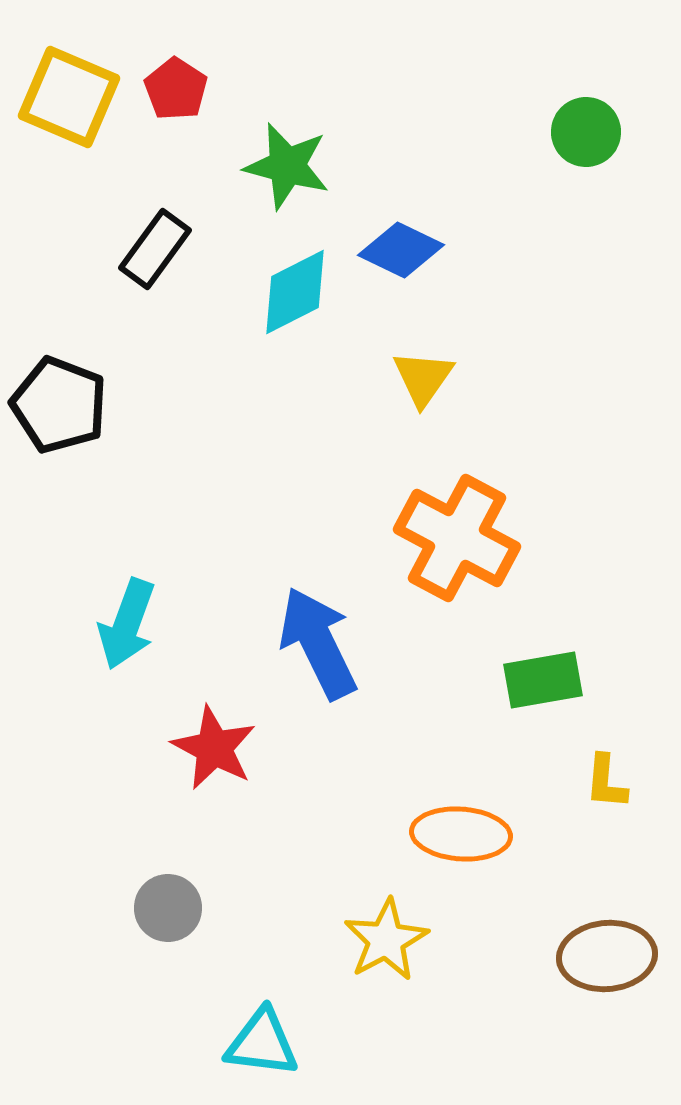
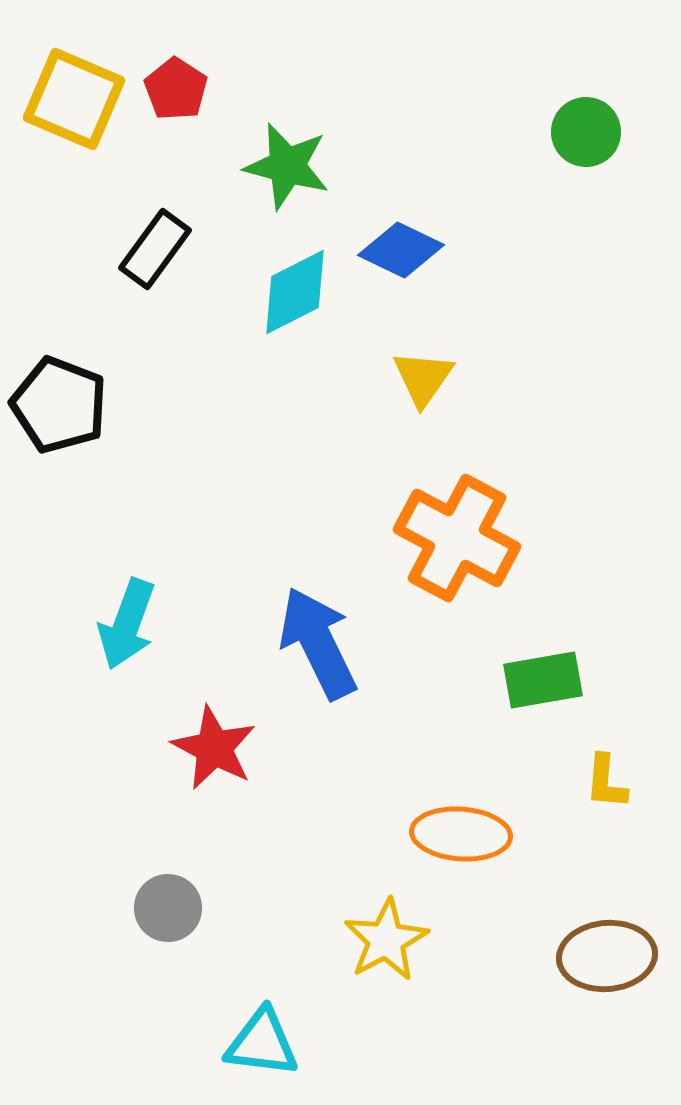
yellow square: moved 5 px right, 2 px down
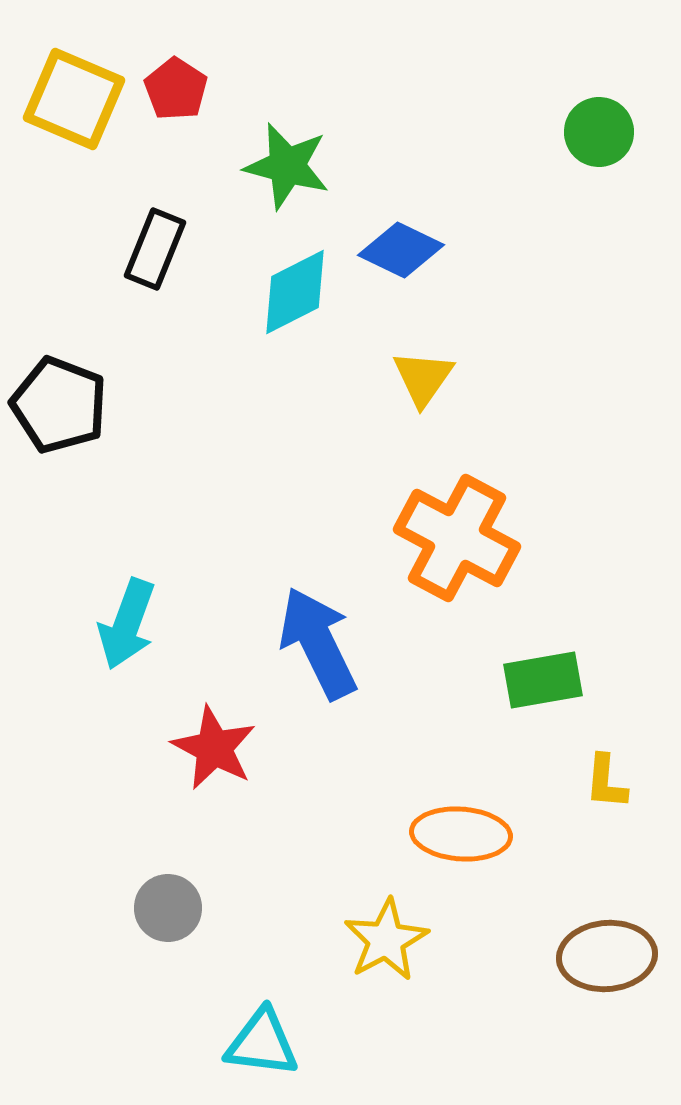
green circle: moved 13 px right
black rectangle: rotated 14 degrees counterclockwise
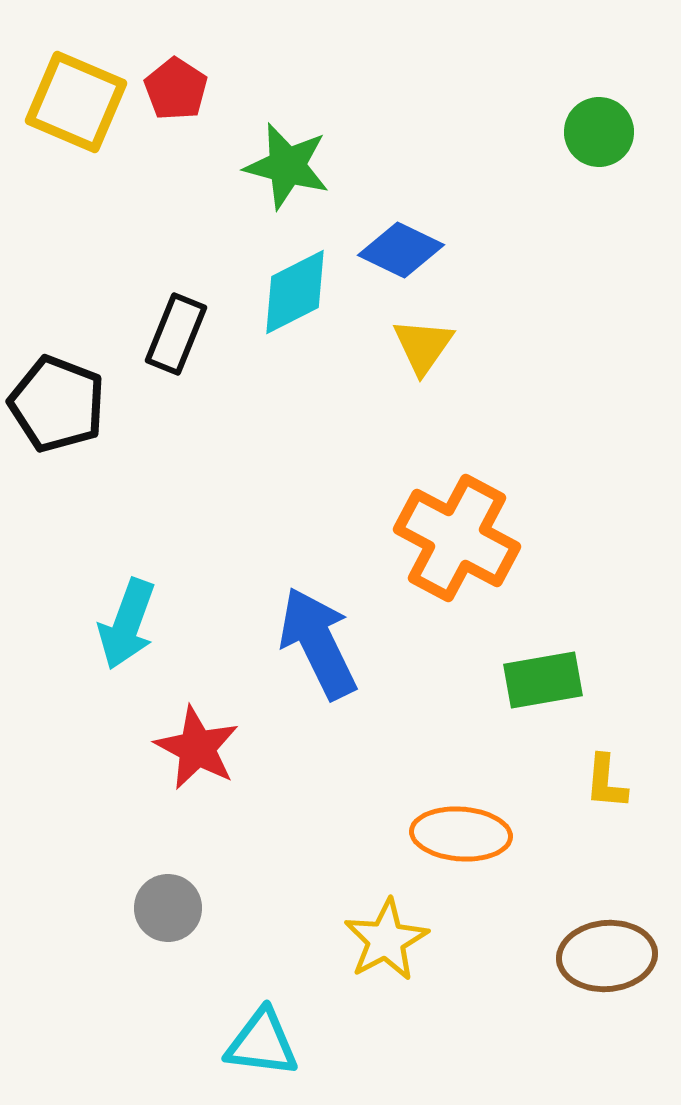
yellow square: moved 2 px right, 3 px down
black rectangle: moved 21 px right, 85 px down
yellow triangle: moved 32 px up
black pentagon: moved 2 px left, 1 px up
red star: moved 17 px left
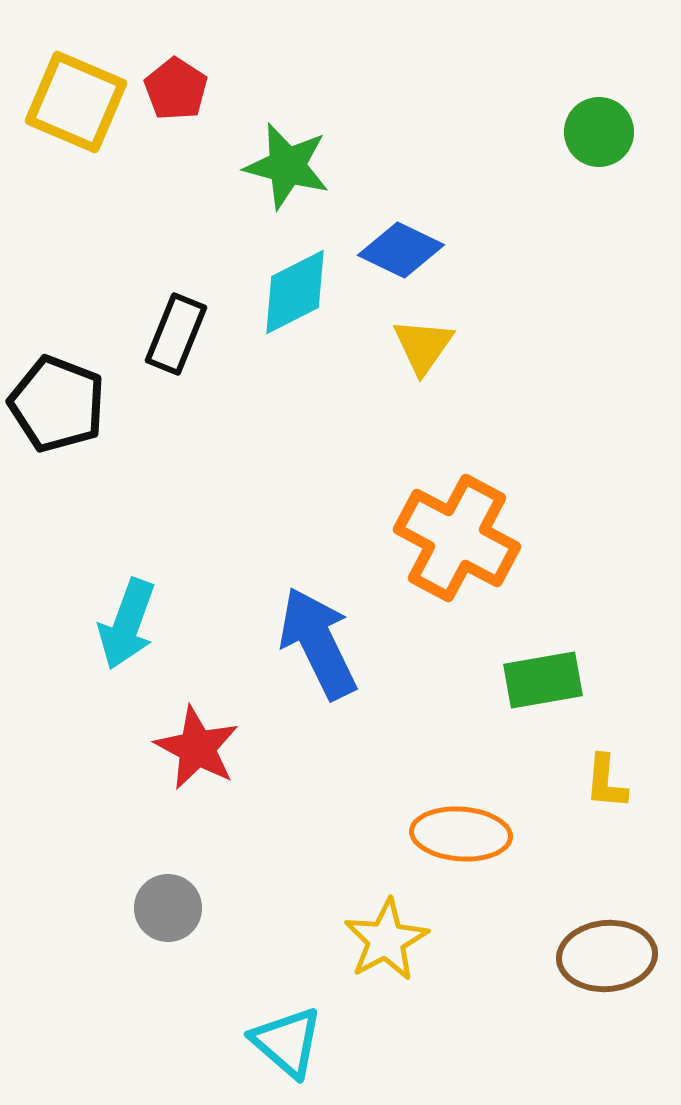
cyan triangle: moved 25 px right, 1 px up; rotated 34 degrees clockwise
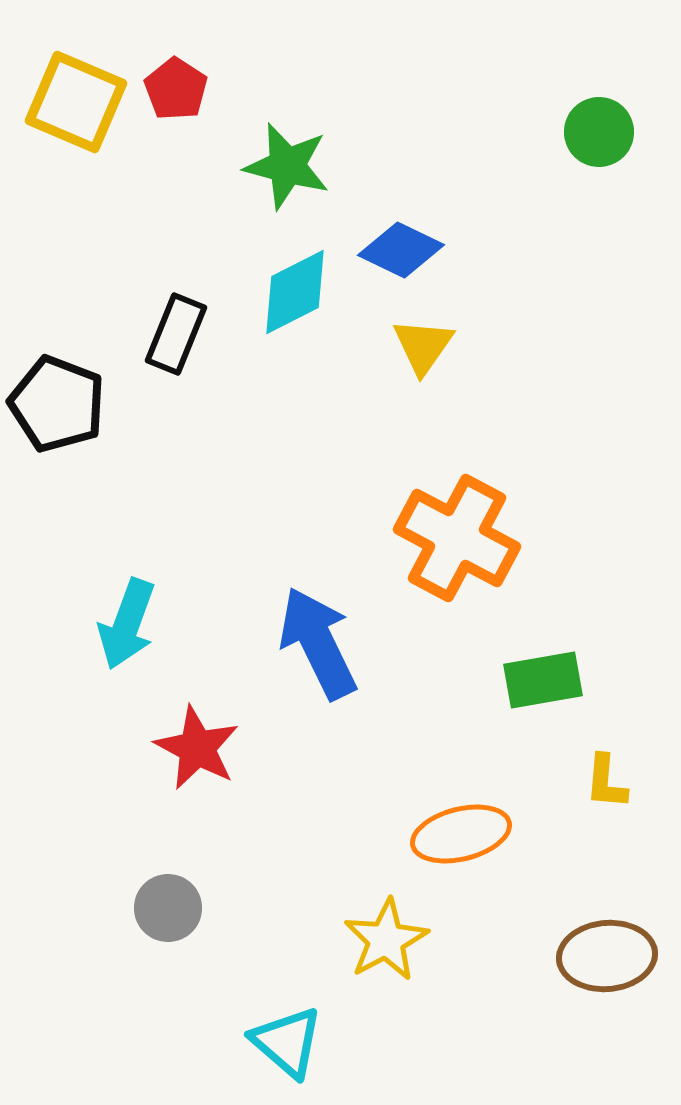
orange ellipse: rotated 18 degrees counterclockwise
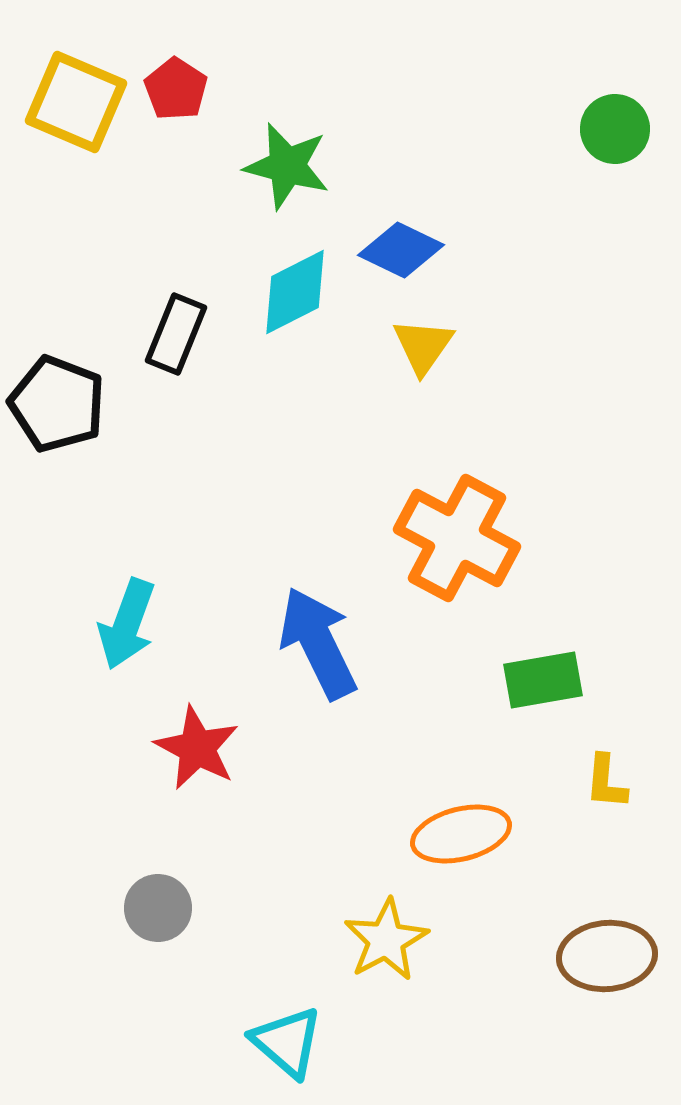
green circle: moved 16 px right, 3 px up
gray circle: moved 10 px left
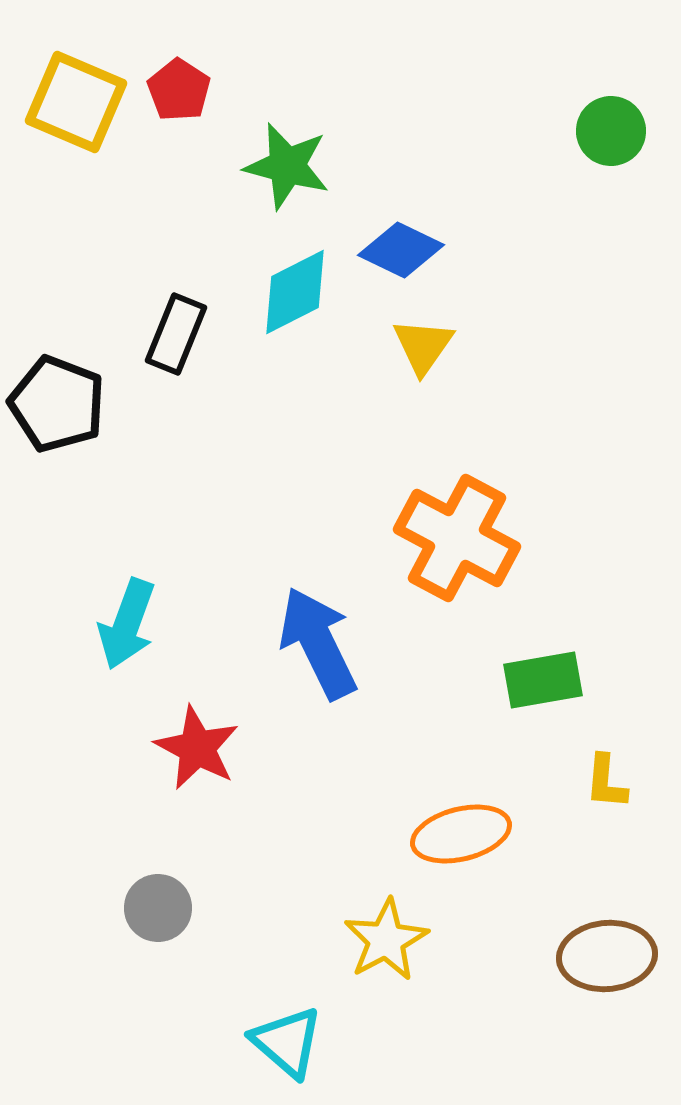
red pentagon: moved 3 px right, 1 px down
green circle: moved 4 px left, 2 px down
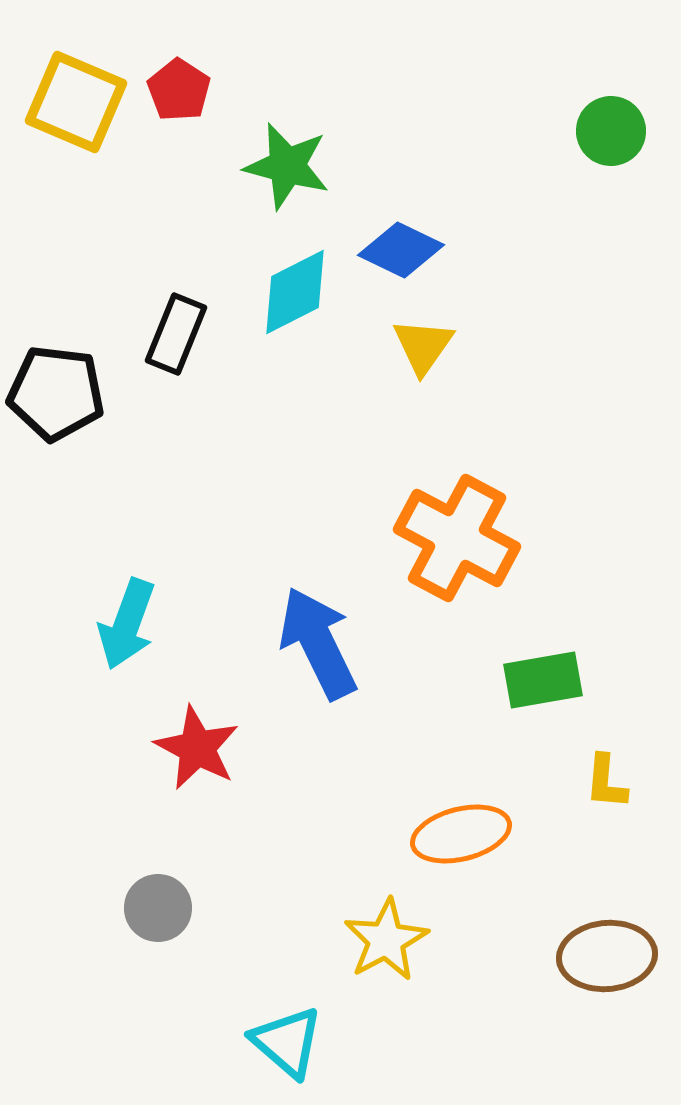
black pentagon: moved 1 px left, 11 px up; rotated 14 degrees counterclockwise
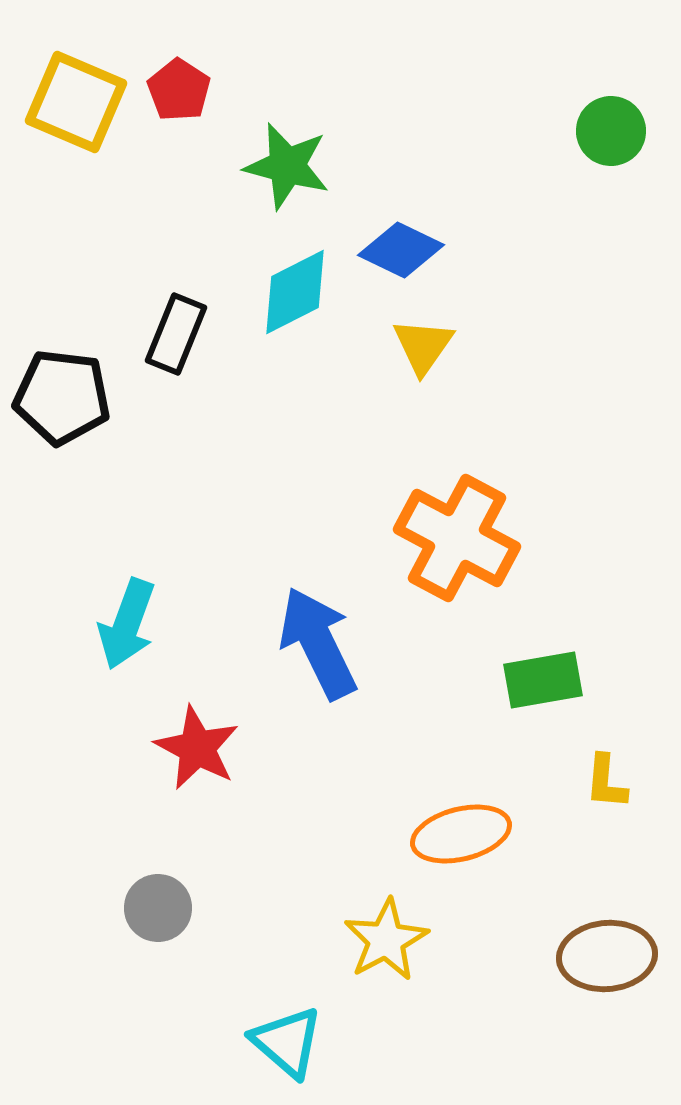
black pentagon: moved 6 px right, 4 px down
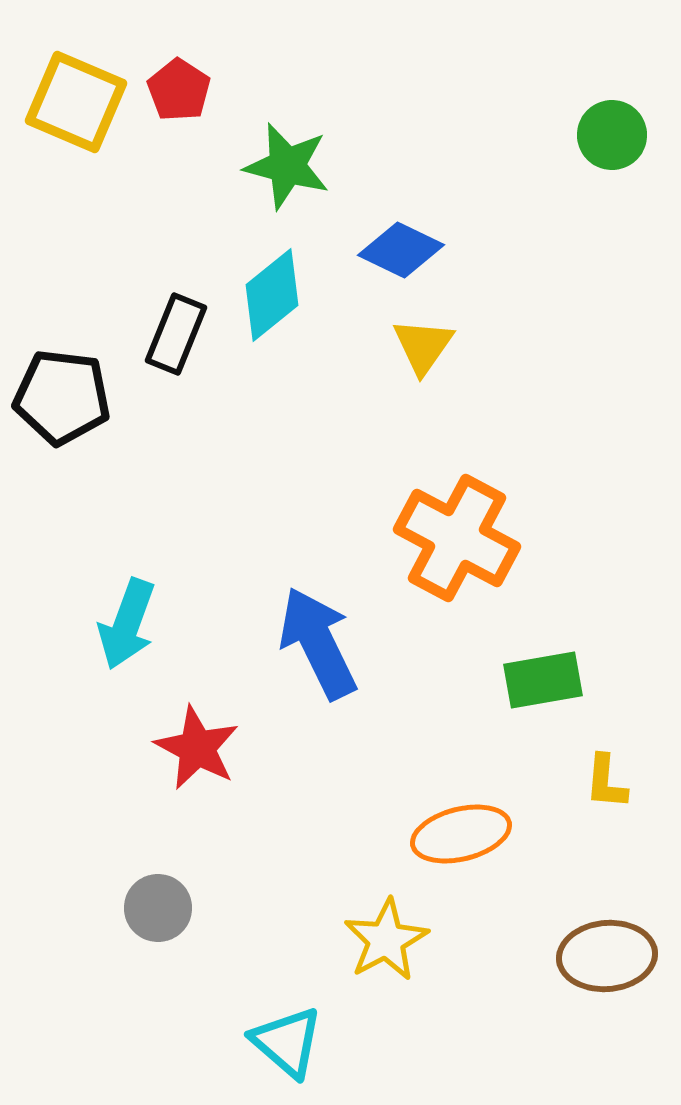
green circle: moved 1 px right, 4 px down
cyan diamond: moved 23 px left, 3 px down; rotated 12 degrees counterclockwise
